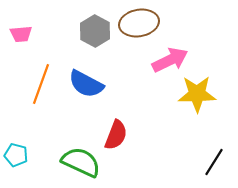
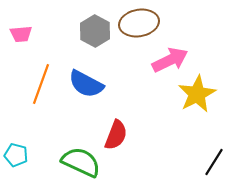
yellow star: rotated 27 degrees counterclockwise
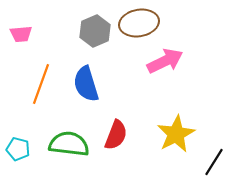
gray hexagon: rotated 8 degrees clockwise
pink arrow: moved 5 px left, 1 px down
blue semicircle: rotated 45 degrees clockwise
yellow star: moved 21 px left, 40 px down
cyan pentagon: moved 2 px right, 6 px up
green semicircle: moved 12 px left, 18 px up; rotated 18 degrees counterclockwise
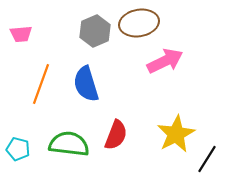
black line: moved 7 px left, 3 px up
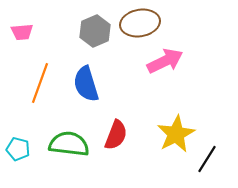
brown ellipse: moved 1 px right
pink trapezoid: moved 1 px right, 2 px up
orange line: moved 1 px left, 1 px up
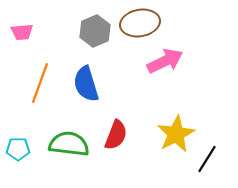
cyan pentagon: rotated 15 degrees counterclockwise
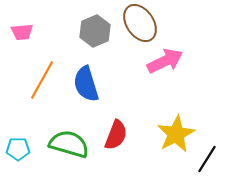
brown ellipse: rotated 66 degrees clockwise
orange line: moved 2 px right, 3 px up; rotated 9 degrees clockwise
green semicircle: rotated 9 degrees clockwise
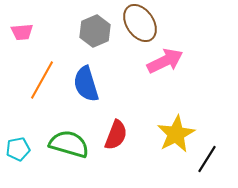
cyan pentagon: rotated 10 degrees counterclockwise
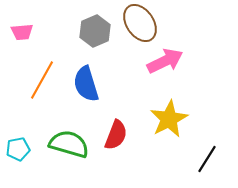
yellow star: moved 7 px left, 15 px up
